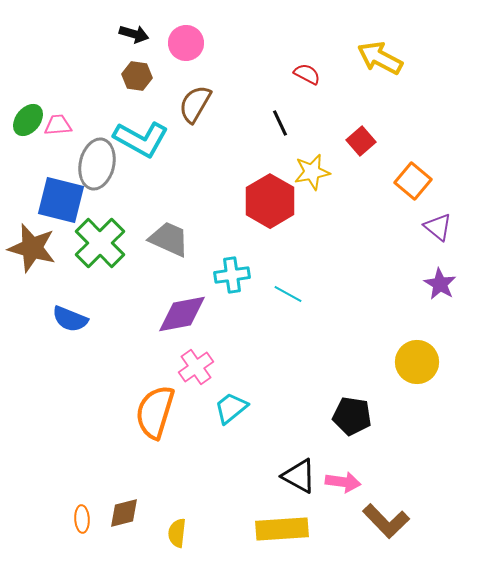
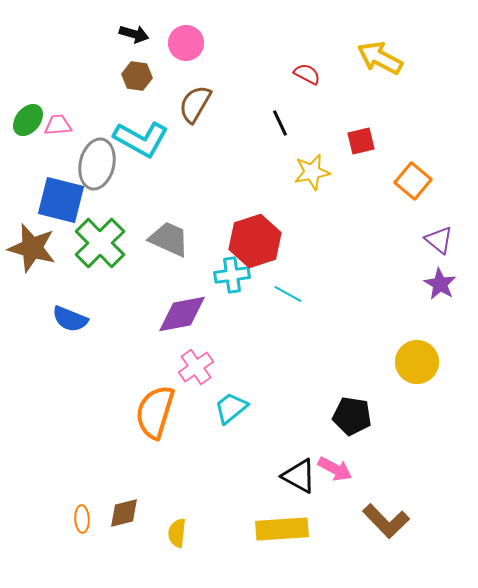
red square: rotated 28 degrees clockwise
red hexagon: moved 15 px left, 40 px down; rotated 12 degrees clockwise
purple triangle: moved 1 px right, 13 px down
pink arrow: moved 8 px left, 13 px up; rotated 20 degrees clockwise
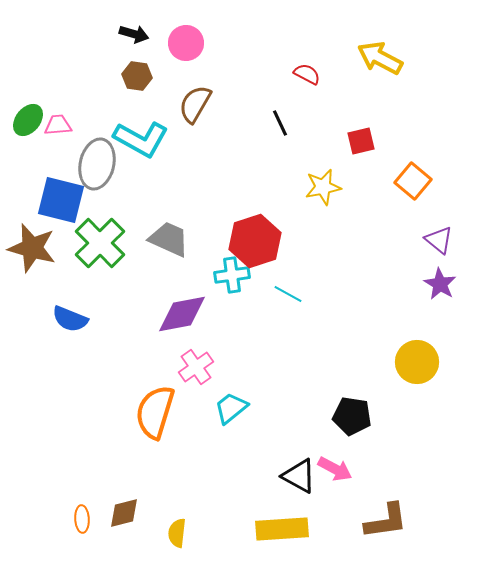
yellow star: moved 11 px right, 15 px down
brown L-shape: rotated 54 degrees counterclockwise
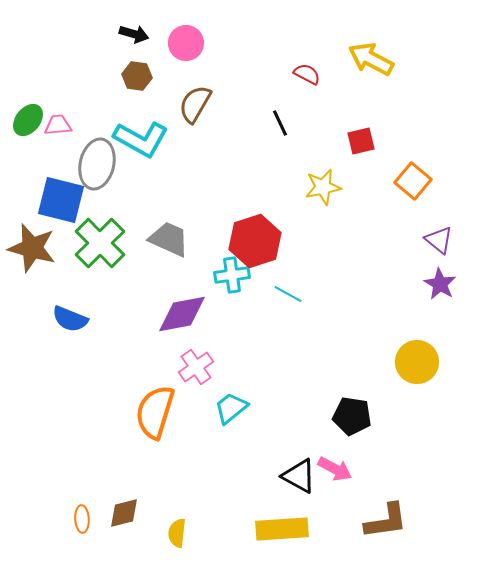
yellow arrow: moved 9 px left, 1 px down
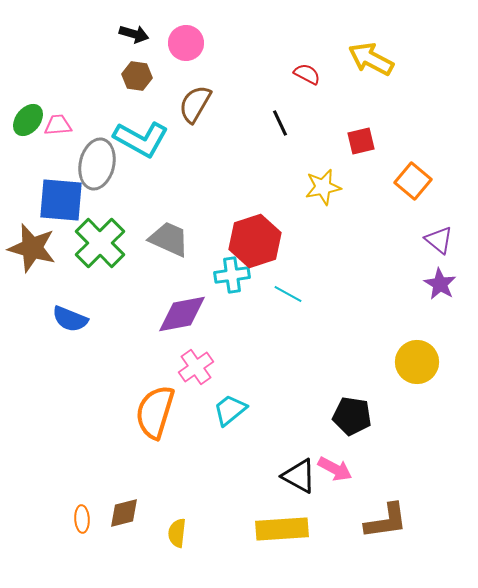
blue square: rotated 9 degrees counterclockwise
cyan trapezoid: moved 1 px left, 2 px down
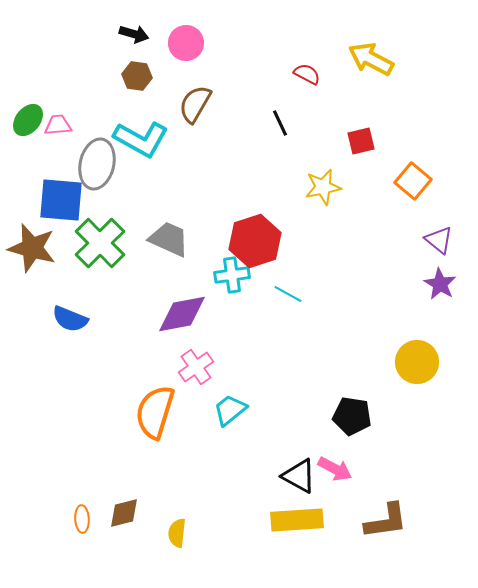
yellow rectangle: moved 15 px right, 9 px up
